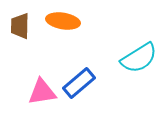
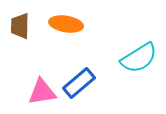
orange ellipse: moved 3 px right, 3 px down
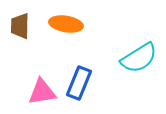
blue rectangle: rotated 28 degrees counterclockwise
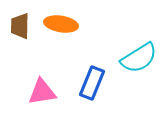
orange ellipse: moved 5 px left
blue rectangle: moved 13 px right
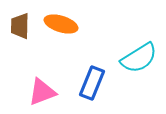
orange ellipse: rotated 8 degrees clockwise
pink triangle: rotated 12 degrees counterclockwise
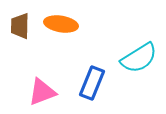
orange ellipse: rotated 8 degrees counterclockwise
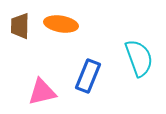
cyan semicircle: rotated 78 degrees counterclockwise
blue rectangle: moved 4 px left, 7 px up
pink triangle: rotated 8 degrees clockwise
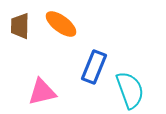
orange ellipse: rotated 28 degrees clockwise
cyan semicircle: moved 9 px left, 32 px down
blue rectangle: moved 6 px right, 9 px up
